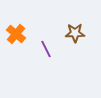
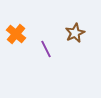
brown star: rotated 24 degrees counterclockwise
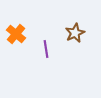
purple line: rotated 18 degrees clockwise
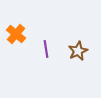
brown star: moved 3 px right, 18 px down
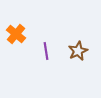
purple line: moved 2 px down
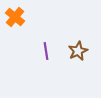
orange cross: moved 1 px left, 17 px up
